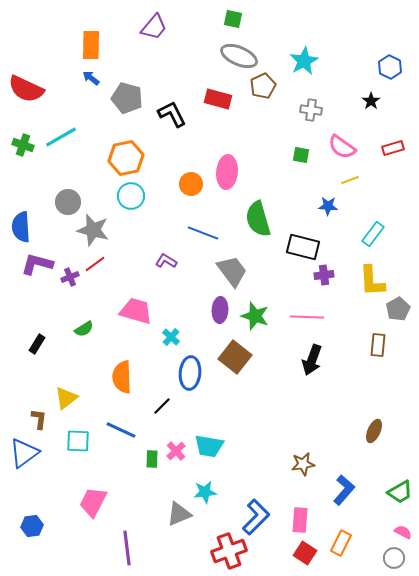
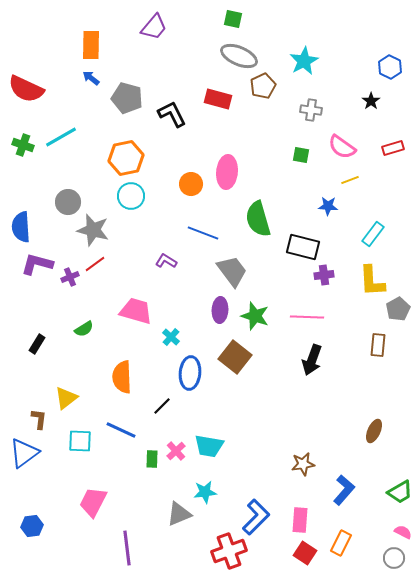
cyan square at (78, 441): moved 2 px right
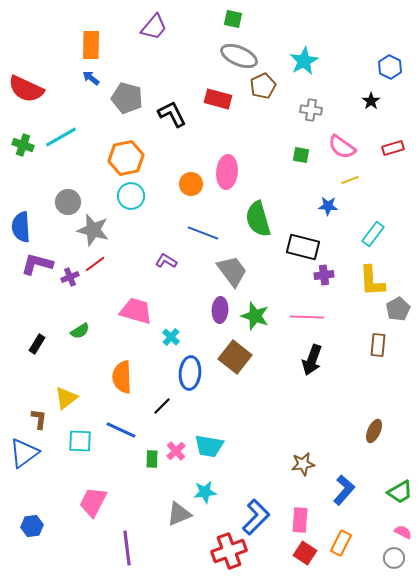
green semicircle at (84, 329): moved 4 px left, 2 px down
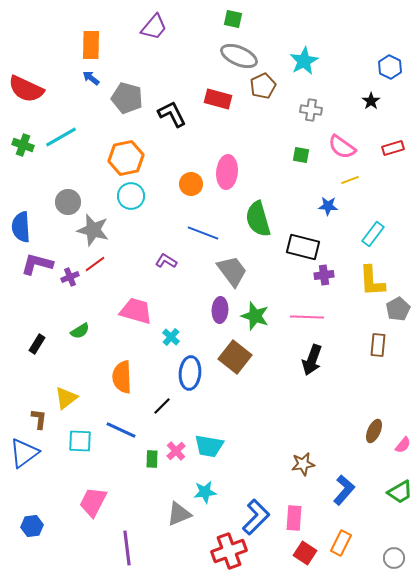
pink rectangle at (300, 520): moved 6 px left, 2 px up
pink semicircle at (403, 532): moved 87 px up; rotated 102 degrees clockwise
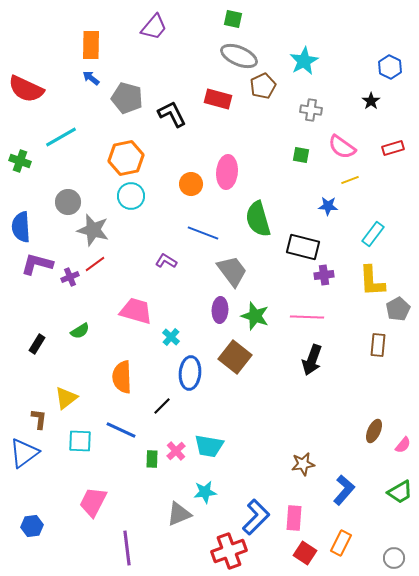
green cross at (23, 145): moved 3 px left, 16 px down
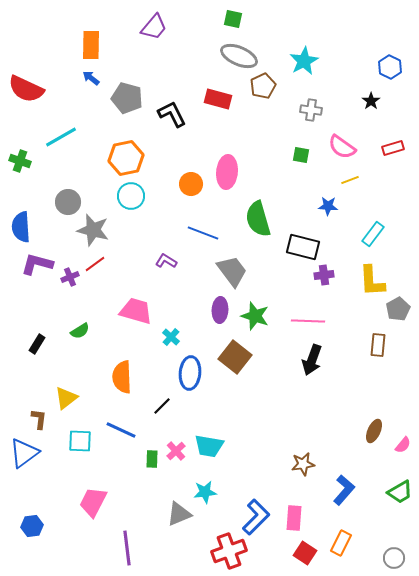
pink line at (307, 317): moved 1 px right, 4 px down
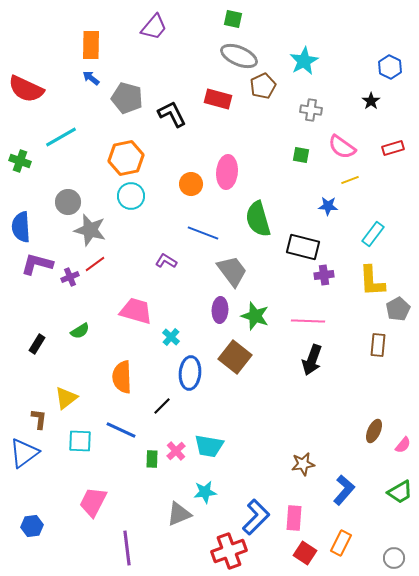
gray star at (93, 230): moved 3 px left
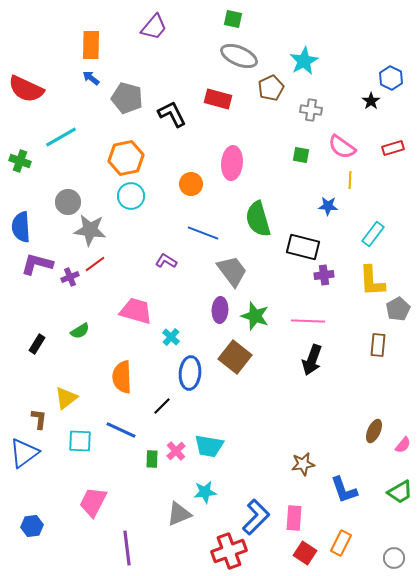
blue hexagon at (390, 67): moved 1 px right, 11 px down
brown pentagon at (263, 86): moved 8 px right, 2 px down
pink ellipse at (227, 172): moved 5 px right, 9 px up
yellow line at (350, 180): rotated 66 degrees counterclockwise
gray star at (90, 230): rotated 8 degrees counterclockwise
blue L-shape at (344, 490): rotated 120 degrees clockwise
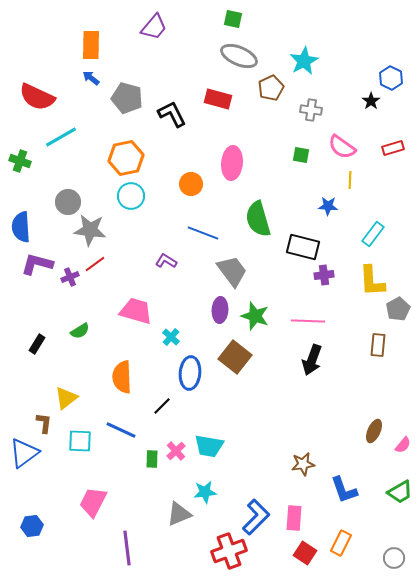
red semicircle at (26, 89): moved 11 px right, 8 px down
brown L-shape at (39, 419): moved 5 px right, 4 px down
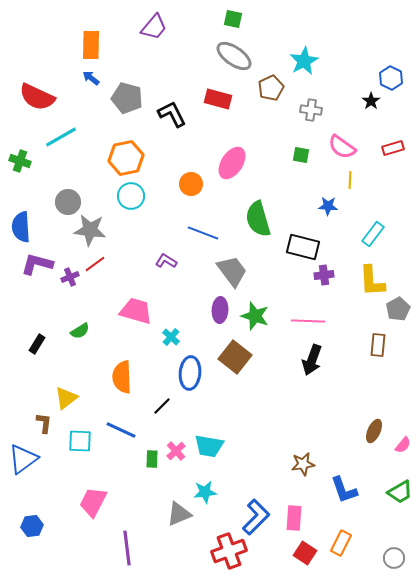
gray ellipse at (239, 56): moved 5 px left; rotated 12 degrees clockwise
pink ellipse at (232, 163): rotated 28 degrees clockwise
blue triangle at (24, 453): moved 1 px left, 6 px down
